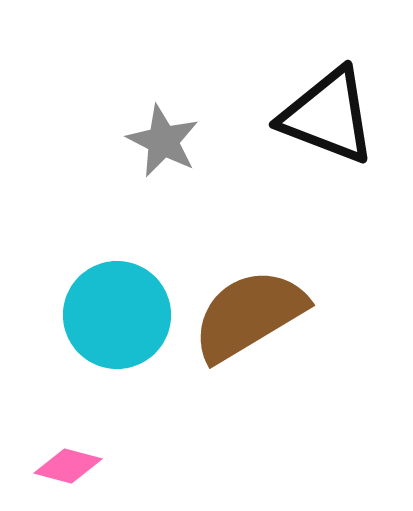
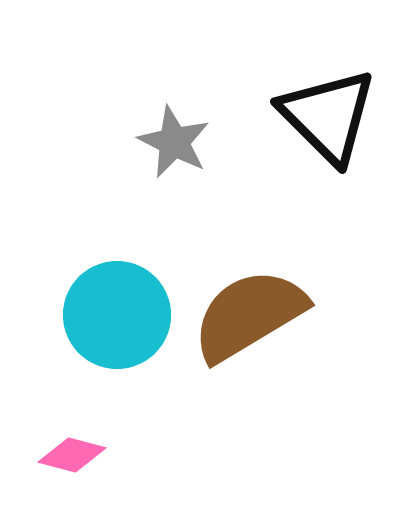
black triangle: rotated 24 degrees clockwise
gray star: moved 11 px right, 1 px down
pink diamond: moved 4 px right, 11 px up
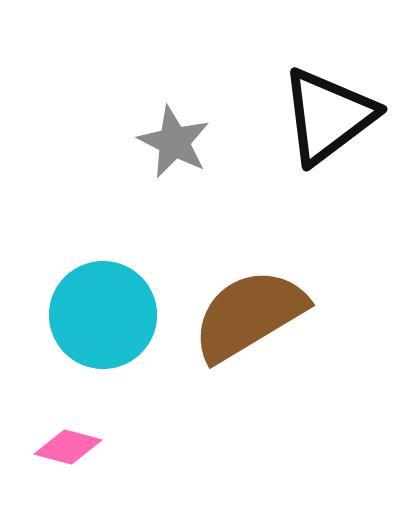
black triangle: rotated 38 degrees clockwise
cyan circle: moved 14 px left
pink diamond: moved 4 px left, 8 px up
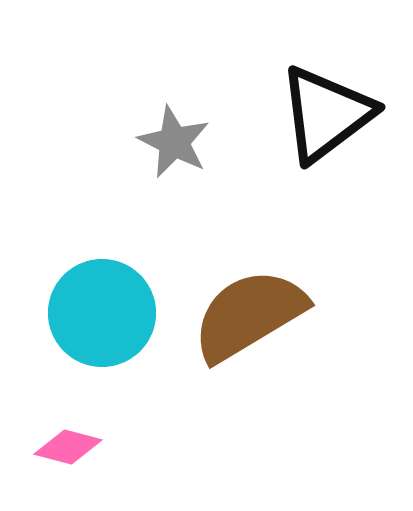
black triangle: moved 2 px left, 2 px up
cyan circle: moved 1 px left, 2 px up
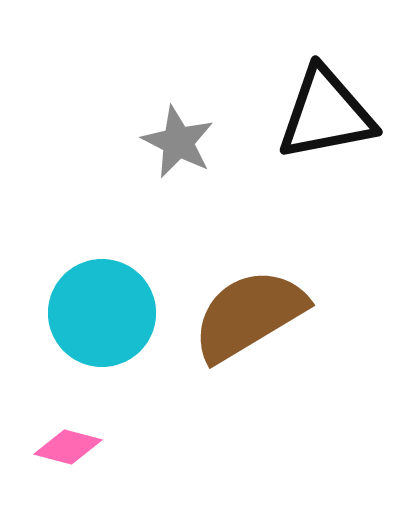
black triangle: rotated 26 degrees clockwise
gray star: moved 4 px right
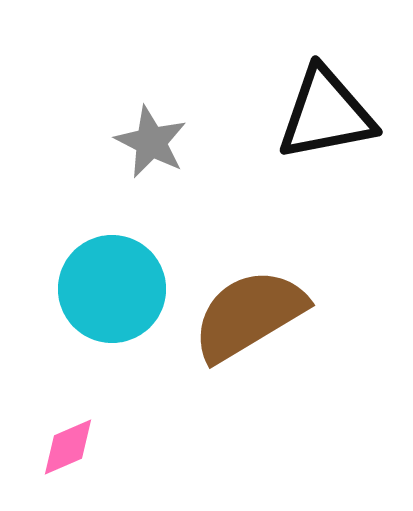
gray star: moved 27 px left
cyan circle: moved 10 px right, 24 px up
pink diamond: rotated 38 degrees counterclockwise
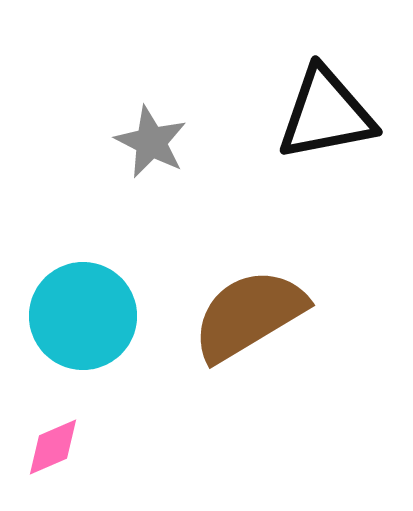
cyan circle: moved 29 px left, 27 px down
pink diamond: moved 15 px left
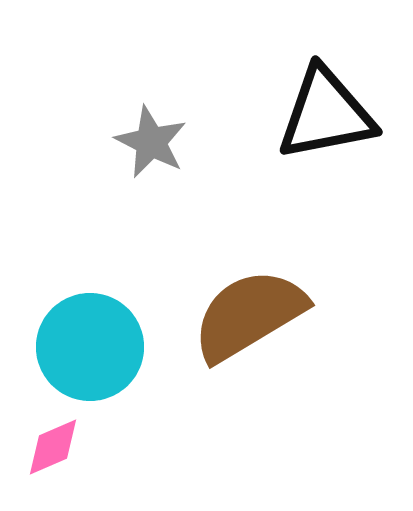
cyan circle: moved 7 px right, 31 px down
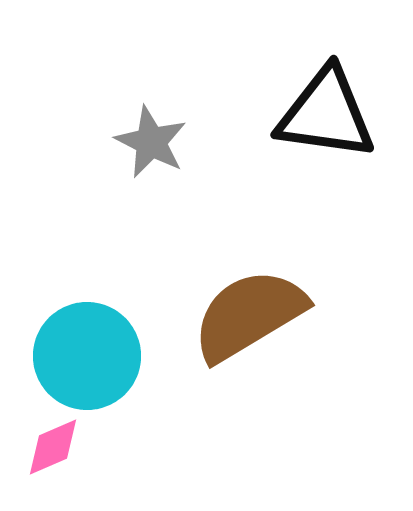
black triangle: rotated 19 degrees clockwise
cyan circle: moved 3 px left, 9 px down
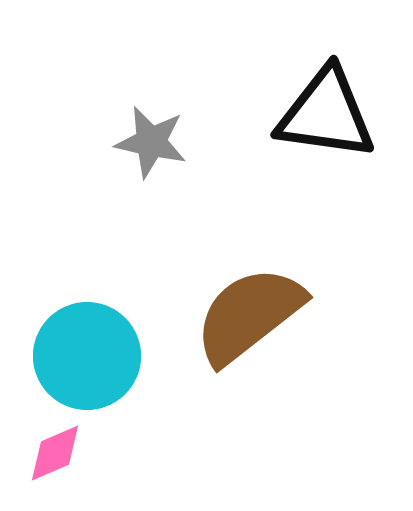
gray star: rotated 14 degrees counterclockwise
brown semicircle: rotated 7 degrees counterclockwise
pink diamond: moved 2 px right, 6 px down
